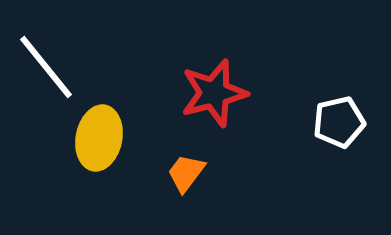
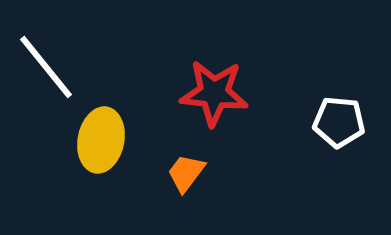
red star: rotated 20 degrees clockwise
white pentagon: rotated 18 degrees clockwise
yellow ellipse: moved 2 px right, 2 px down
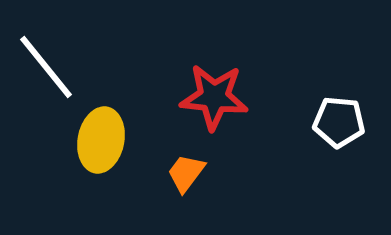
red star: moved 4 px down
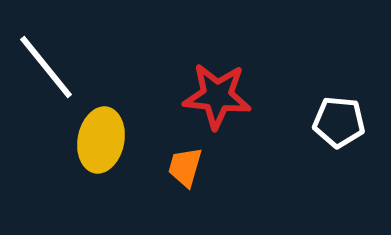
red star: moved 3 px right, 1 px up
orange trapezoid: moved 1 px left, 6 px up; rotated 21 degrees counterclockwise
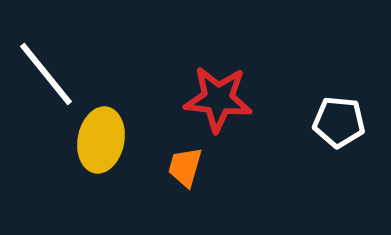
white line: moved 7 px down
red star: moved 1 px right, 3 px down
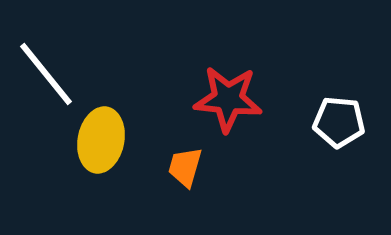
red star: moved 10 px right
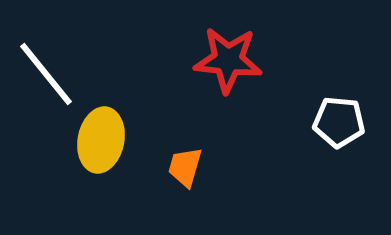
red star: moved 39 px up
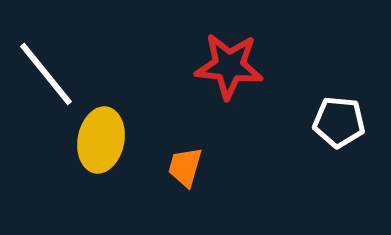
red star: moved 1 px right, 6 px down
